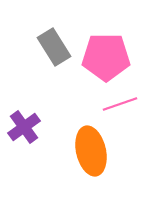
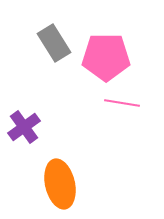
gray rectangle: moved 4 px up
pink line: moved 2 px right, 1 px up; rotated 28 degrees clockwise
orange ellipse: moved 31 px left, 33 px down
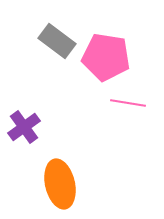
gray rectangle: moved 3 px right, 2 px up; rotated 21 degrees counterclockwise
pink pentagon: rotated 9 degrees clockwise
pink line: moved 6 px right
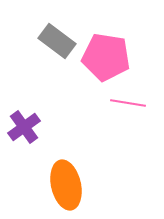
orange ellipse: moved 6 px right, 1 px down
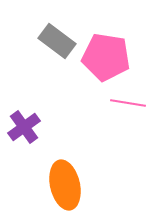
orange ellipse: moved 1 px left
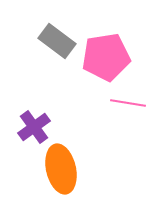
pink pentagon: rotated 18 degrees counterclockwise
purple cross: moved 10 px right
orange ellipse: moved 4 px left, 16 px up
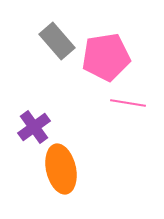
gray rectangle: rotated 12 degrees clockwise
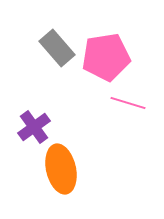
gray rectangle: moved 7 px down
pink line: rotated 8 degrees clockwise
